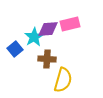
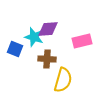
pink rectangle: moved 12 px right, 17 px down
cyan star: rotated 24 degrees counterclockwise
blue square: rotated 28 degrees counterclockwise
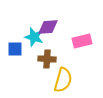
purple diamond: moved 2 px up
blue square: rotated 21 degrees counterclockwise
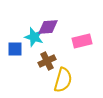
brown cross: moved 2 px down; rotated 30 degrees counterclockwise
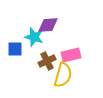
purple diamond: moved 2 px up
pink rectangle: moved 11 px left, 14 px down
yellow semicircle: moved 5 px up
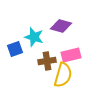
purple diamond: moved 13 px right, 1 px down; rotated 20 degrees clockwise
blue square: rotated 21 degrees counterclockwise
brown cross: rotated 18 degrees clockwise
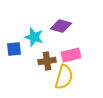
blue square: moved 1 px left; rotated 14 degrees clockwise
yellow semicircle: moved 1 px right, 2 px down
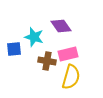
purple diamond: rotated 40 degrees clockwise
pink rectangle: moved 3 px left, 1 px up
brown cross: rotated 18 degrees clockwise
yellow semicircle: moved 7 px right
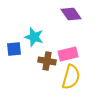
purple diamond: moved 10 px right, 12 px up
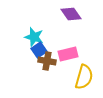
blue square: moved 25 px right, 1 px down; rotated 28 degrees counterclockwise
yellow semicircle: moved 13 px right
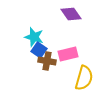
blue square: rotated 21 degrees counterclockwise
yellow semicircle: moved 1 px down
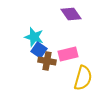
yellow semicircle: moved 1 px left
